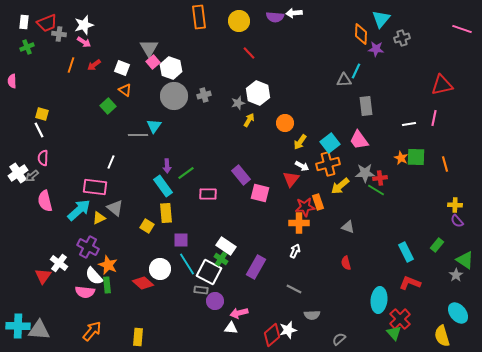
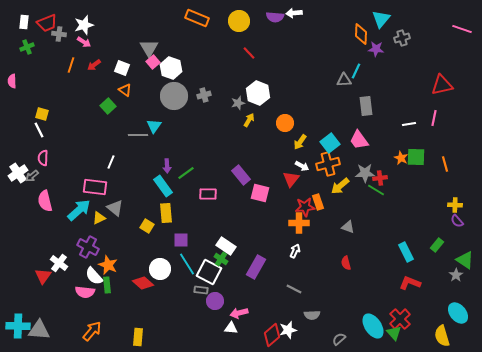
orange rectangle at (199, 17): moved 2 px left, 1 px down; rotated 60 degrees counterclockwise
cyan ellipse at (379, 300): moved 6 px left, 26 px down; rotated 40 degrees counterclockwise
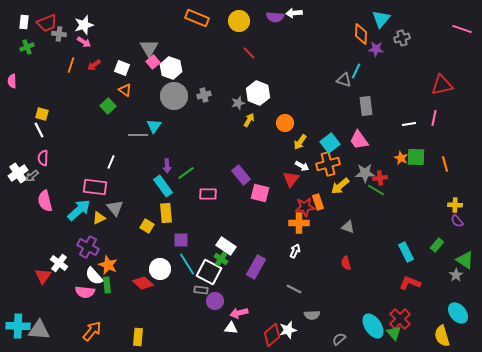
gray triangle at (344, 80): rotated 21 degrees clockwise
gray triangle at (115, 208): rotated 12 degrees clockwise
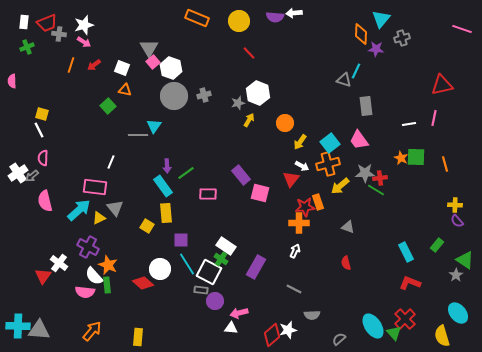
orange triangle at (125, 90): rotated 24 degrees counterclockwise
red cross at (400, 319): moved 5 px right
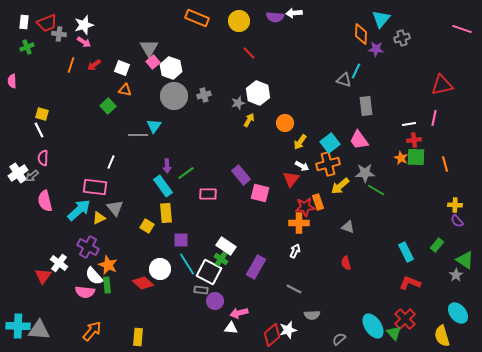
red cross at (380, 178): moved 34 px right, 38 px up
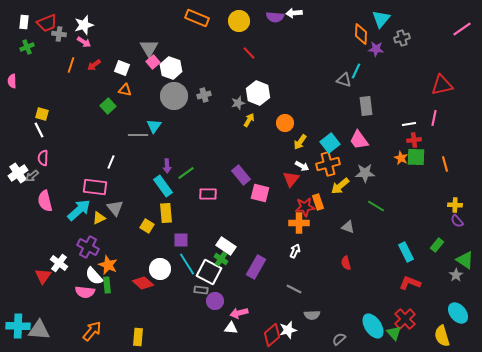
pink line at (462, 29): rotated 54 degrees counterclockwise
green line at (376, 190): moved 16 px down
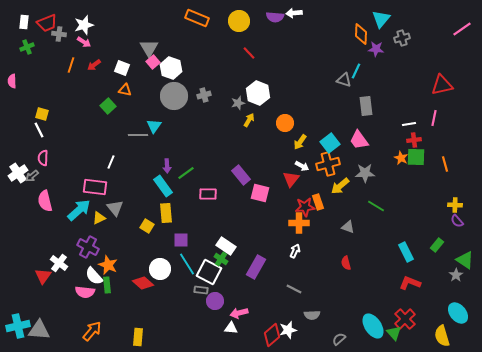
cyan cross at (18, 326): rotated 15 degrees counterclockwise
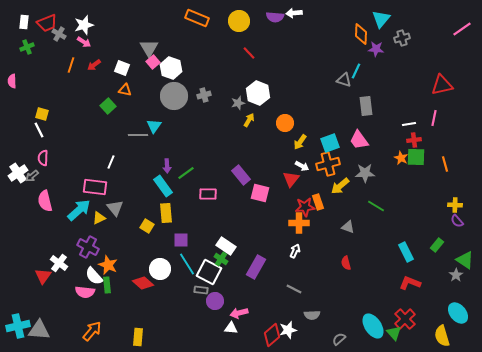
gray cross at (59, 34): rotated 24 degrees clockwise
cyan square at (330, 143): rotated 18 degrees clockwise
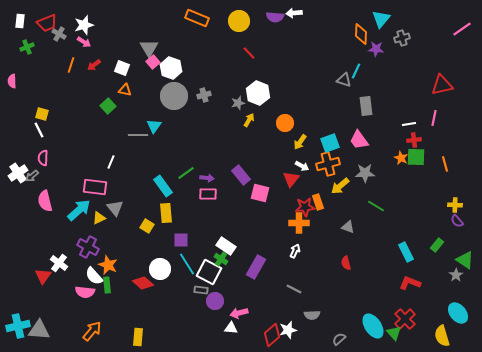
white rectangle at (24, 22): moved 4 px left, 1 px up
purple arrow at (167, 166): moved 40 px right, 12 px down; rotated 80 degrees counterclockwise
